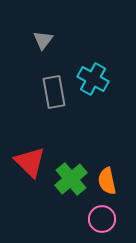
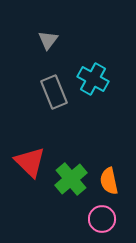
gray triangle: moved 5 px right
gray rectangle: rotated 12 degrees counterclockwise
orange semicircle: moved 2 px right
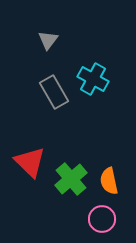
gray rectangle: rotated 8 degrees counterclockwise
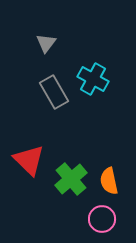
gray triangle: moved 2 px left, 3 px down
red triangle: moved 1 px left, 2 px up
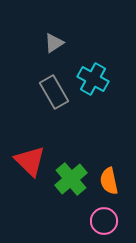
gray triangle: moved 8 px right; rotated 20 degrees clockwise
red triangle: moved 1 px right, 1 px down
pink circle: moved 2 px right, 2 px down
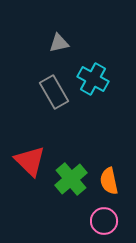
gray triangle: moved 5 px right; rotated 20 degrees clockwise
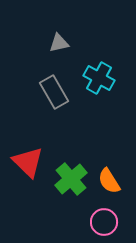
cyan cross: moved 6 px right, 1 px up
red triangle: moved 2 px left, 1 px down
orange semicircle: rotated 20 degrees counterclockwise
pink circle: moved 1 px down
